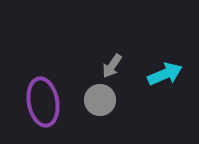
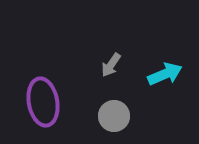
gray arrow: moved 1 px left, 1 px up
gray circle: moved 14 px right, 16 px down
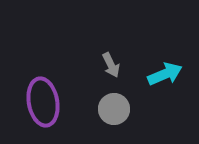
gray arrow: rotated 60 degrees counterclockwise
gray circle: moved 7 px up
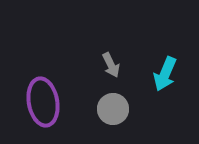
cyan arrow: rotated 136 degrees clockwise
gray circle: moved 1 px left
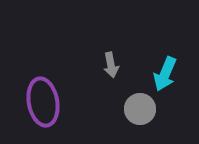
gray arrow: rotated 15 degrees clockwise
gray circle: moved 27 px right
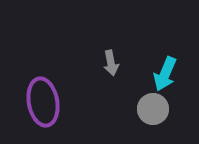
gray arrow: moved 2 px up
gray circle: moved 13 px right
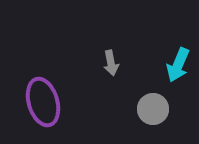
cyan arrow: moved 13 px right, 9 px up
purple ellipse: rotated 6 degrees counterclockwise
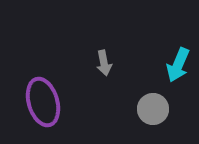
gray arrow: moved 7 px left
